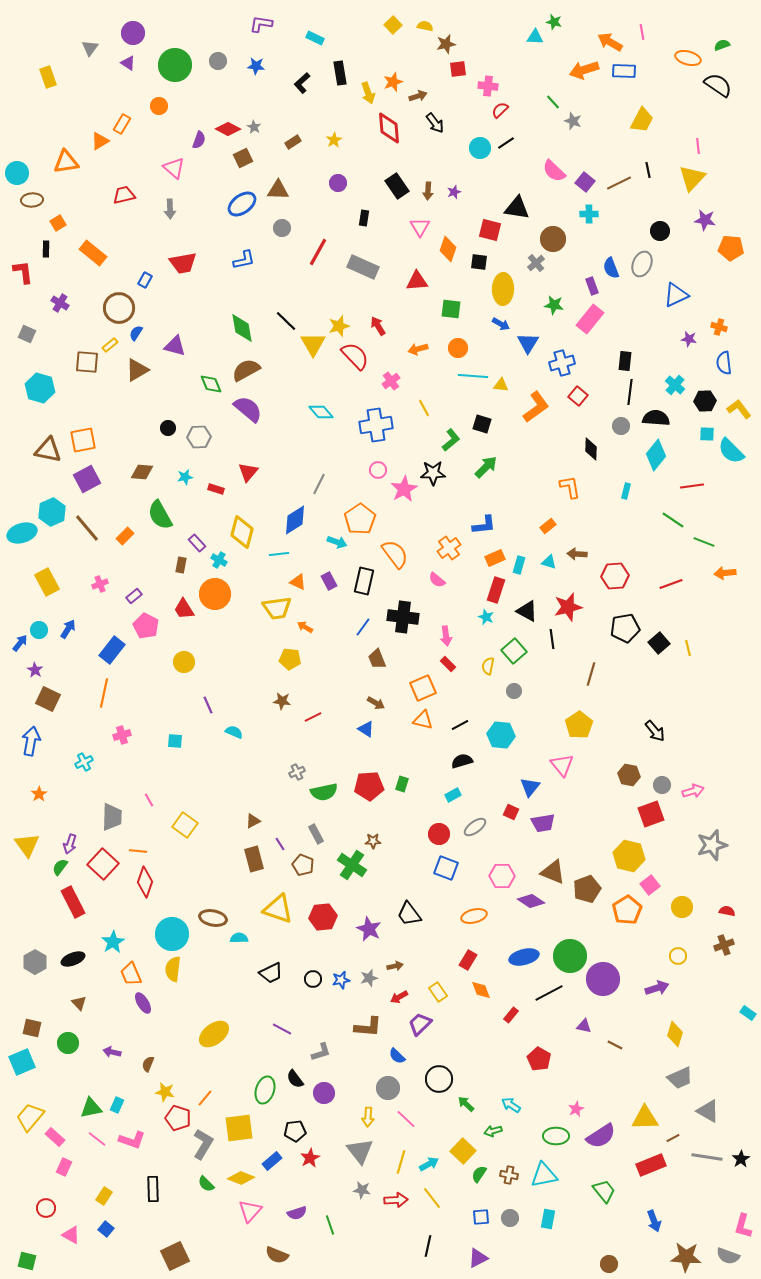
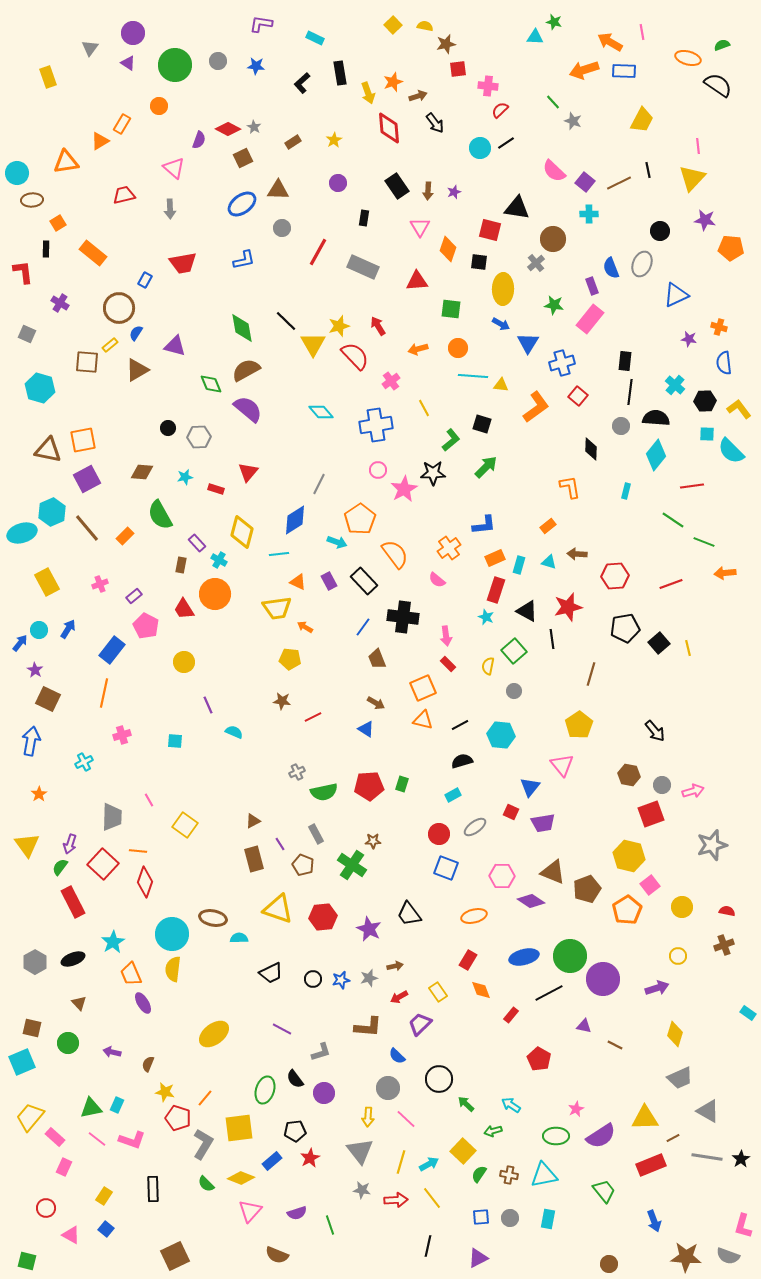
black rectangle at (364, 581): rotated 56 degrees counterclockwise
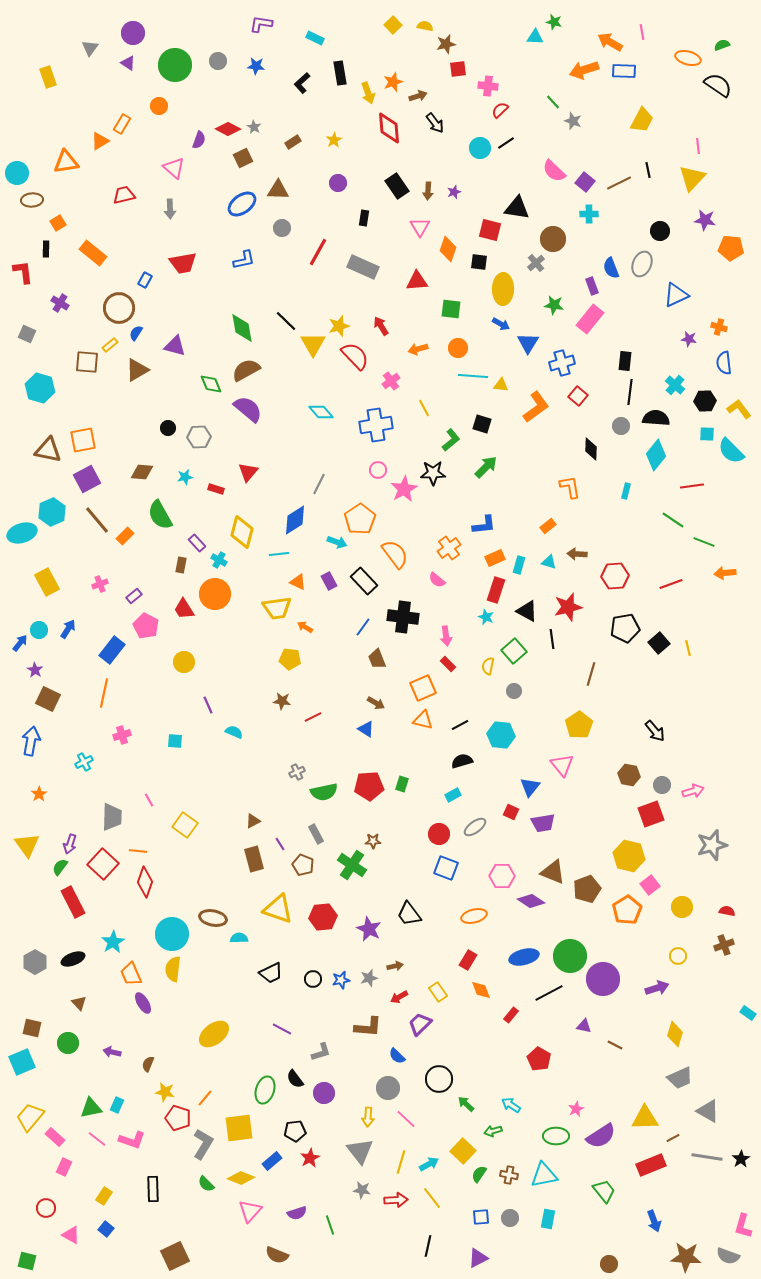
red arrow at (378, 326): moved 3 px right
brown line at (87, 528): moved 10 px right, 8 px up
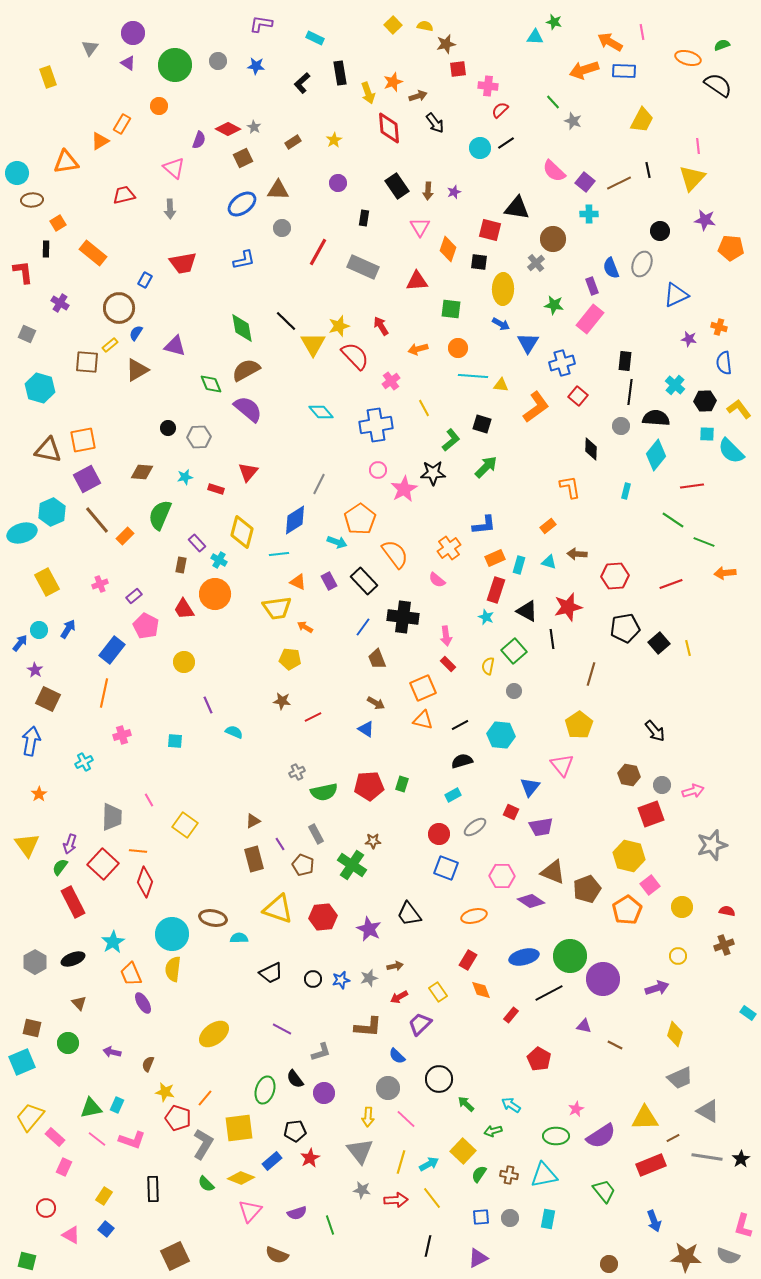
green semicircle at (160, 515): rotated 52 degrees clockwise
purple trapezoid at (543, 823): moved 2 px left, 4 px down
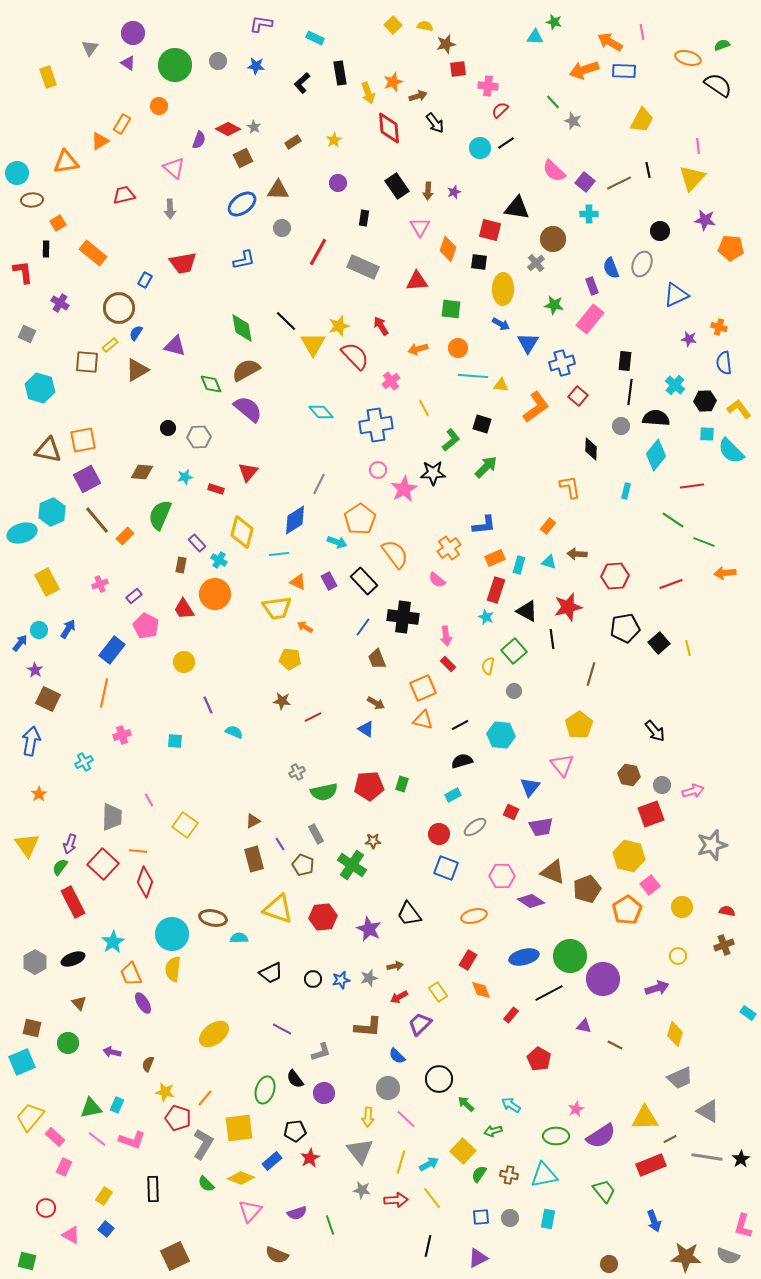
orange rectangle at (548, 526): rotated 14 degrees counterclockwise
brown line at (673, 1138): moved 3 px left, 1 px down
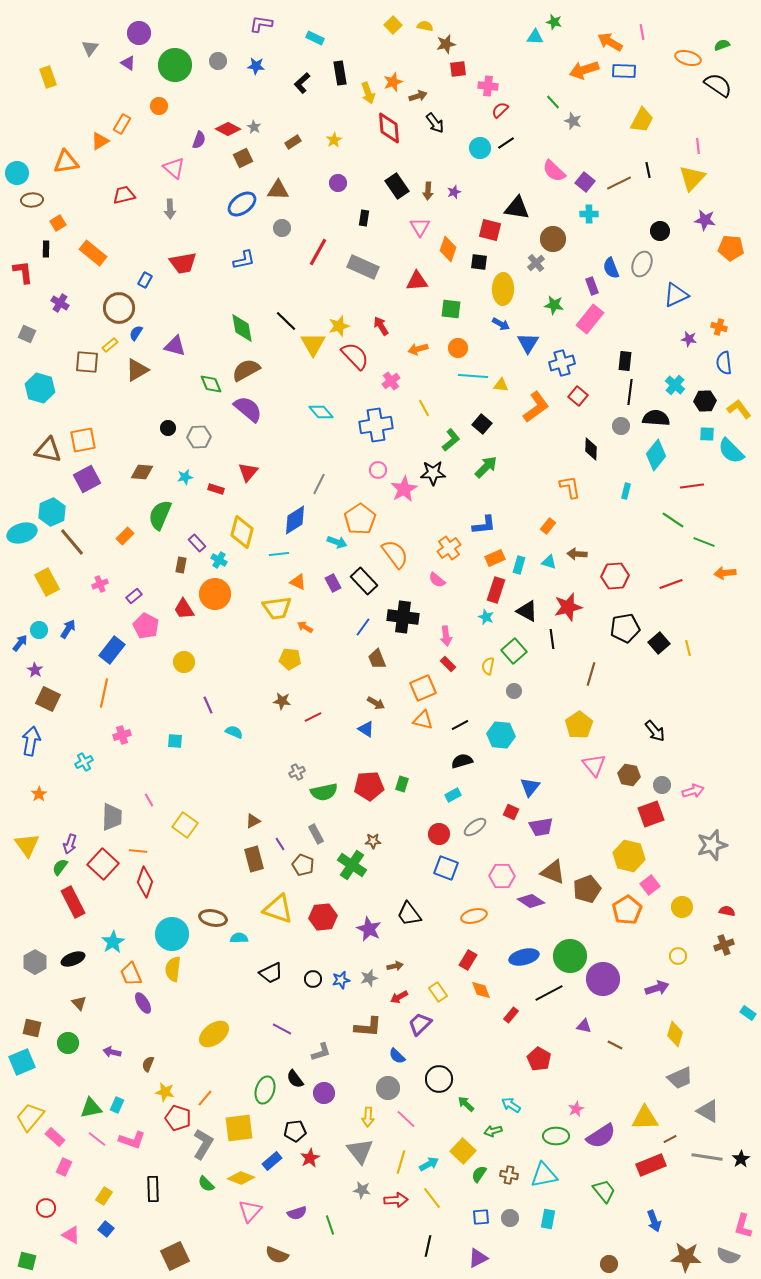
purple circle at (133, 33): moved 6 px right
black square at (482, 424): rotated 24 degrees clockwise
brown line at (97, 520): moved 25 px left, 22 px down
purple rectangle at (329, 581): moved 4 px right, 2 px down
pink triangle at (562, 765): moved 32 px right
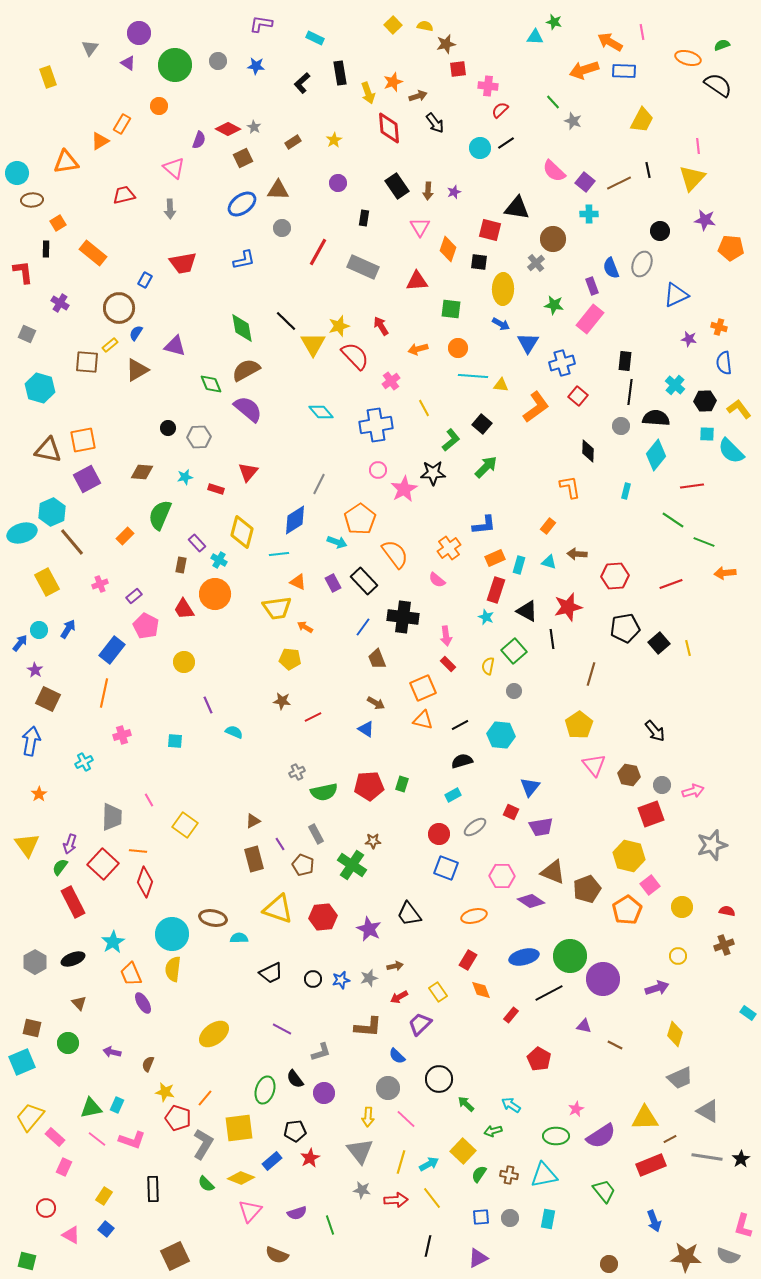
black diamond at (591, 449): moved 3 px left, 2 px down
